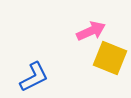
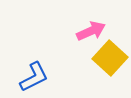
yellow square: rotated 20 degrees clockwise
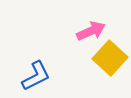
blue L-shape: moved 2 px right, 1 px up
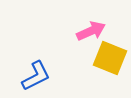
yellow square: rotated 20 degrees counterclockwise
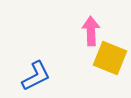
pink arrow: rotated 68 degrees counterclockwise
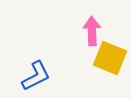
pink arrow: moved 1 px right
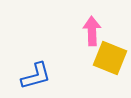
blue L-shape: rotated 12 degrees clockwise
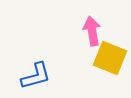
pink arrow: rotated 8 degrees counterclockwise
